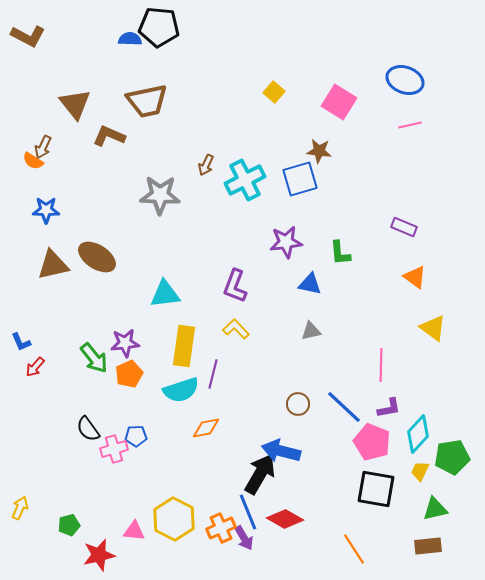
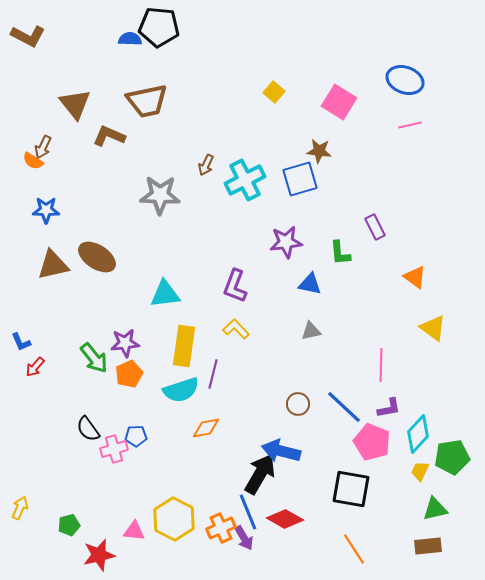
purple rectangle at (404, 227): moved 29 px left; rotated 40 degrees clockwise
black square at (376, 489): moved 25 px left
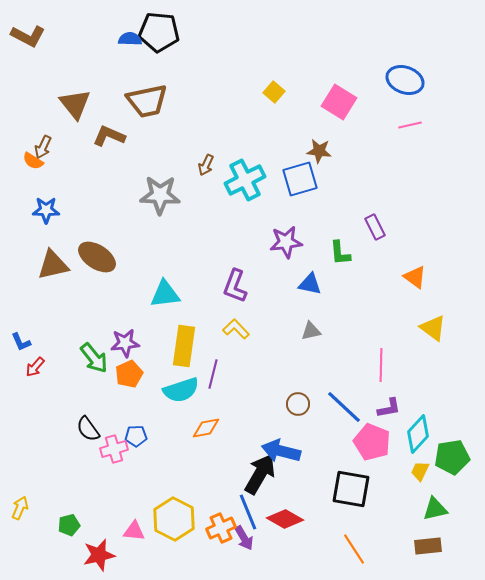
black pentagon at (159, 27): moved 5 px down
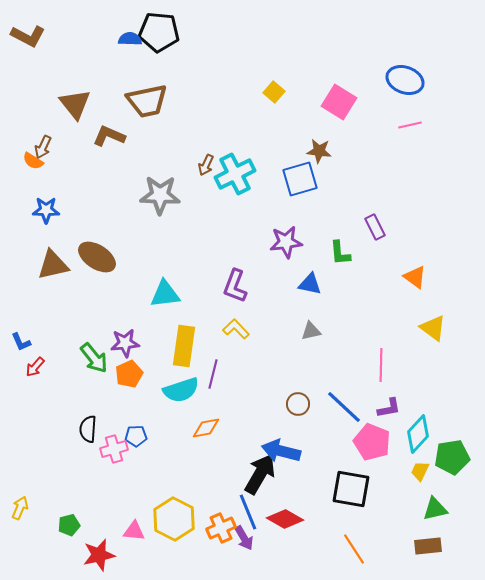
cyan cross at (245, 180): moved 10 px left, 6 px up
black semicircle at (88, 429): rotated 40 degrees clockwise
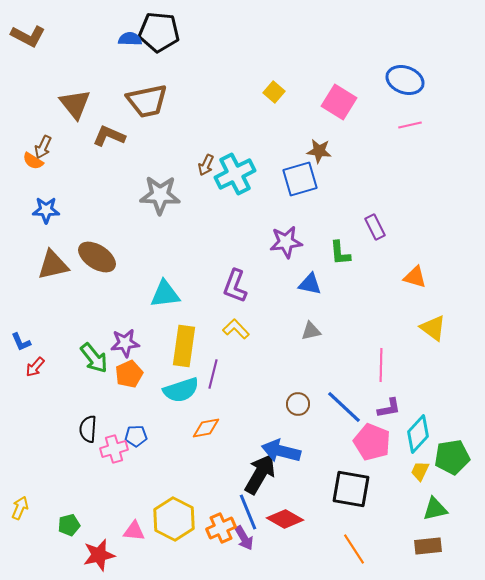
orange triangle at (415, 277): rotated 20 degrees counterclockwise
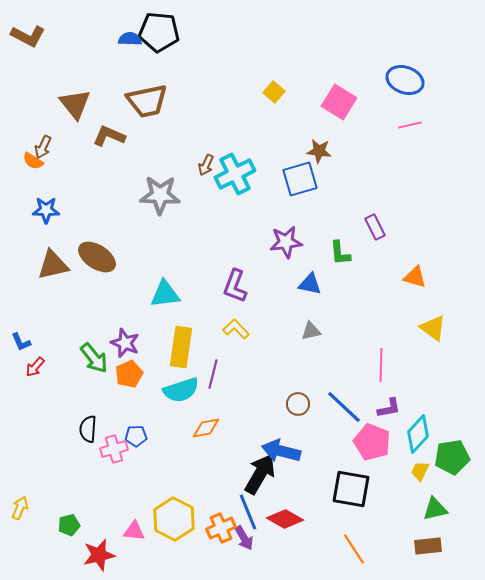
purple star at (125, 343): rotated 28 degrees clockwise
yellow rectangle at (184, 346): moved 3 px left, 1 px down
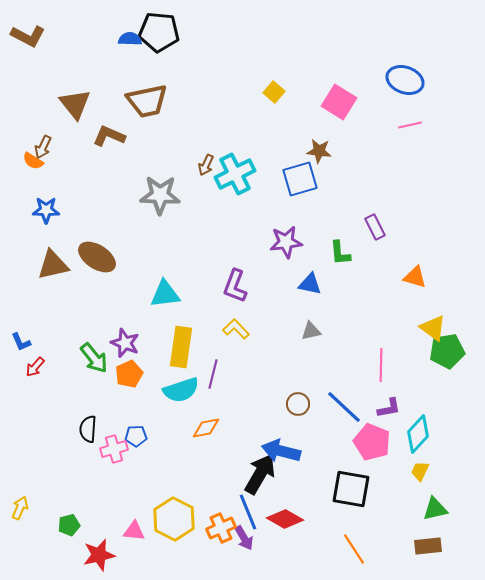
green pentagon at (452, 457): moved 5 px left, 106 px up
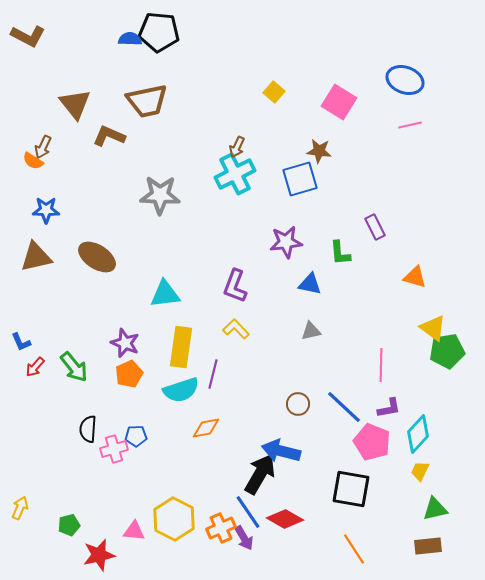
brown arrow at (206, 165): moved 31 px right, 18 px up
brown triangle at (53, 265): moved 17 px left, 8 px up
green arrow at (94, 358): moved 20 px left, 9 px down
blue line at (248, 512): rotated 12 degrees counterclockwise
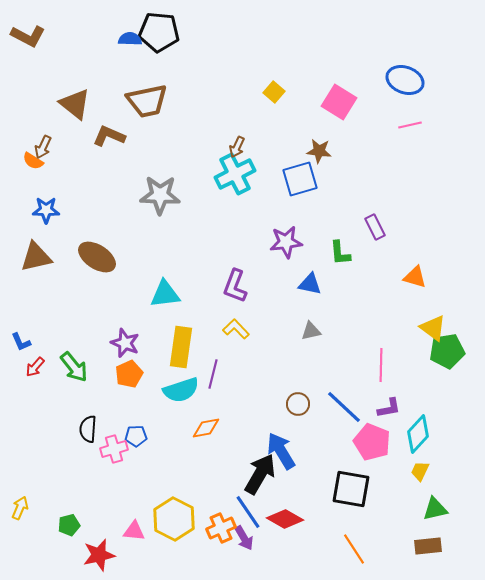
brown triangle at (75, 104): rotated 12 degrees counterclockwise
blue arrow at (281, 451): rotated 45 degrees clockwise
